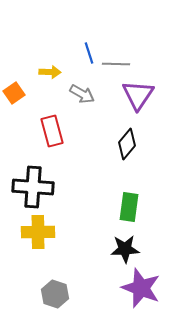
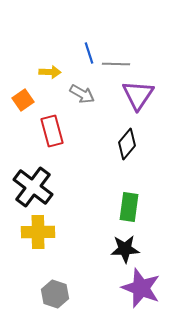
orange square: moved 9 px right, 7 px down
black cross: rotated 33 degrees clockwise
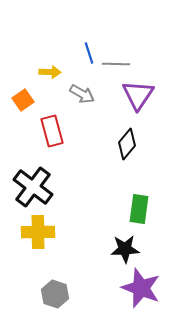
green rectangle: moved 10 px right, 2 px down
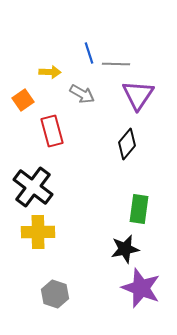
black star: rotated 8 degrees counterclockwise
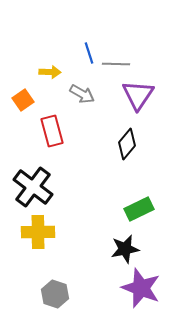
green rectangle: rotated 56 degrees clockwise
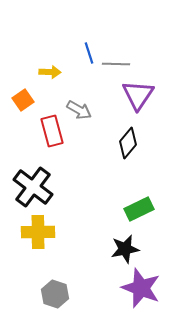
gray arrow: moved 3 px left, 16 px down
black diamond: moved 1 px right, 1 px up
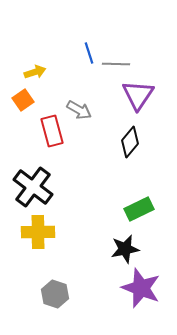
yellow arrow: moved 15 px left; rotated 20 degrees counterclockwise
black diamond: moved 2 px right, 1 px up
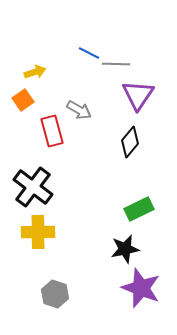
blue line: rotated 45 degrees counterclockwise
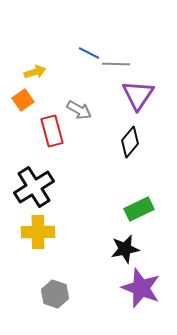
black cross: moved 1 px right; rotated 21 degrees clockwise
